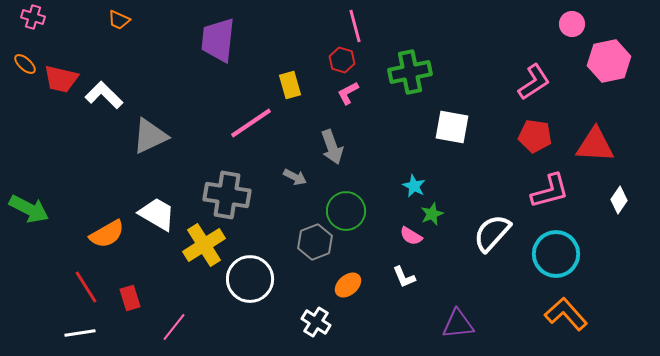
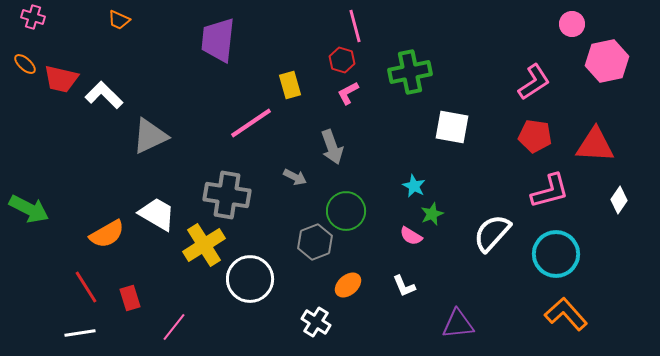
pink hexagon at (609, 61): moved 2 px left
white L-shape at (404, 277): moved 9 px down
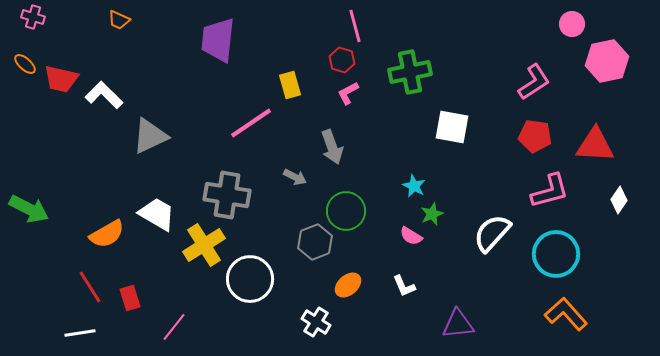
red line at (86, 287): moved 4 px right
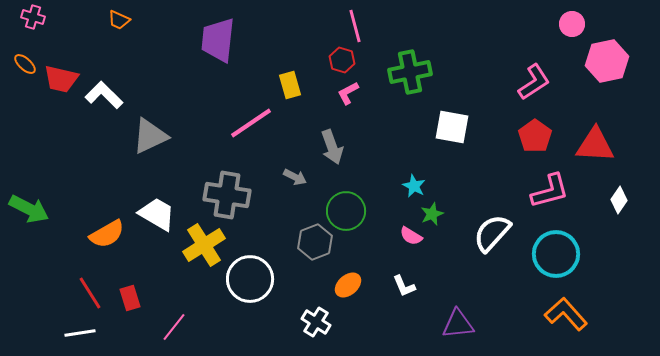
red pentagon at (535, 136): rotated 28 degrees clockwise
red line at (90, 287): moved 6 px down
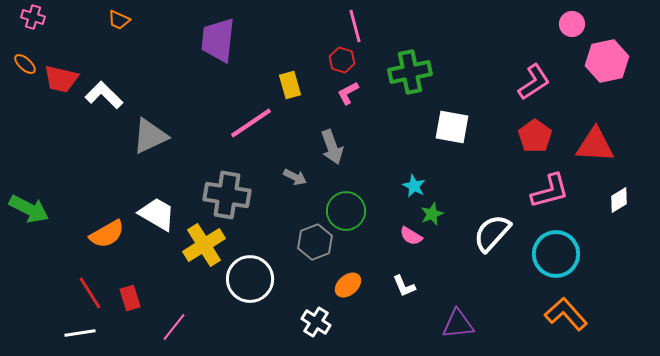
white diamond at (619, 200): rotated 24 degrees clockwise
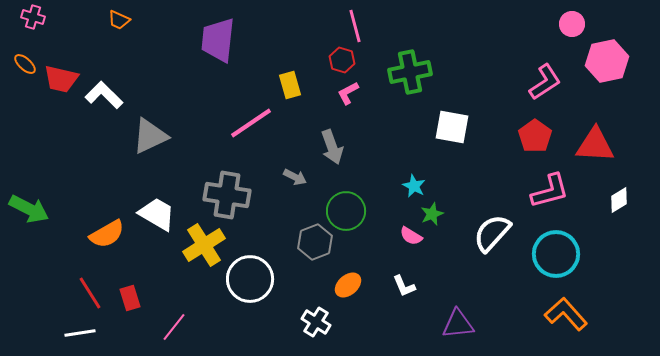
pink L-shape at (534, 82): moved 11 px right
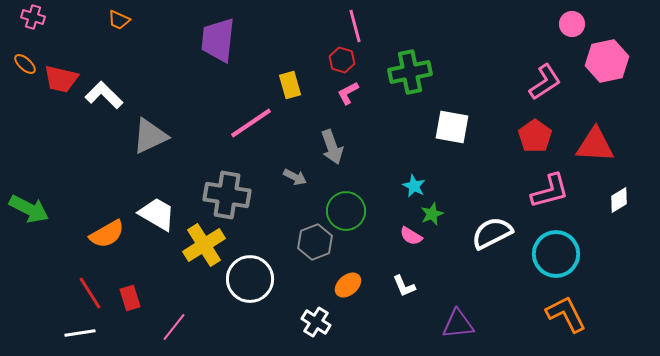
white semicircle at (492, 233): rotated 21 degrees clockwise
orange L-shape at (566, 314): rotated 15 degrees clockwise
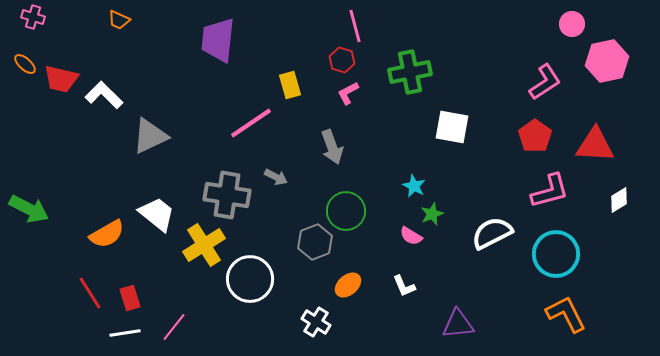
gray arrow at (295, 177): moved 19 px left
white trapezoid at (157, 214): rotated 9 degrees clockwise
white line at (80, 333): moved 45 px right
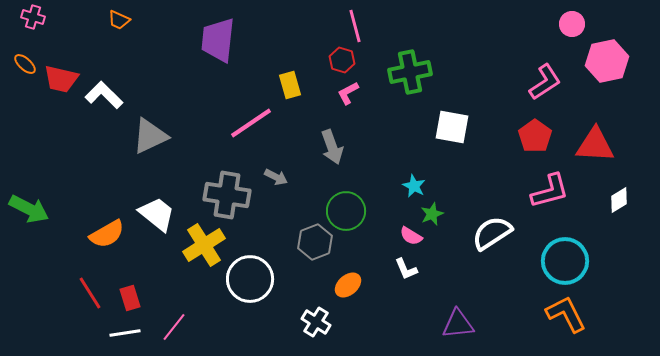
white semicircle at (492, 233): rotated 6 degrees counterclockwise
cyan circle at (556, 254): moved 9 px right, 7 px down
white L-shape at (404, 286): moved 2 px right, 17 px up
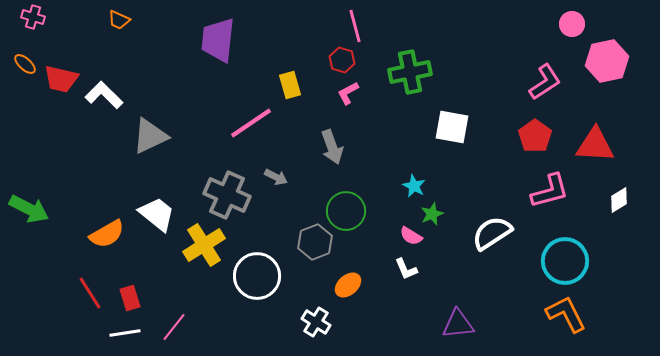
gray cross at (227, 195): rotated 15 degrees clockwise
white circle at (250, 279): moved 7 px right, 3 px up
